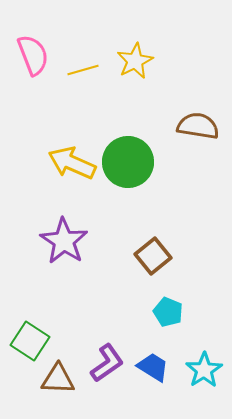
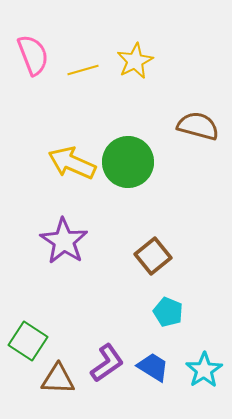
brown semicircle: rotated 6 degrees clockwise
green square: moved 2 px left
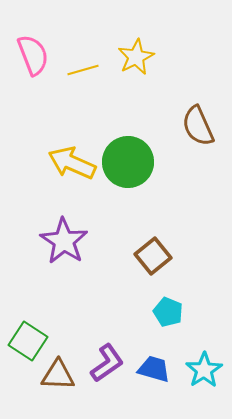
yellow star: moved 1 px right, 4 px up
brown semicircle: rotated 129 degrees counterclockwise
blue trapezoid: moved 1 px right, 2 px down; rotated 16 degrees counterclockwise
brown triangle: moved 4 px up
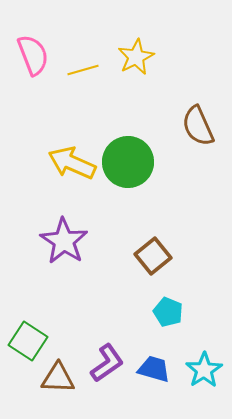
brown triangle: moved 3 px down
